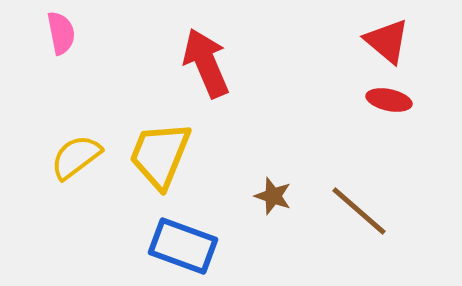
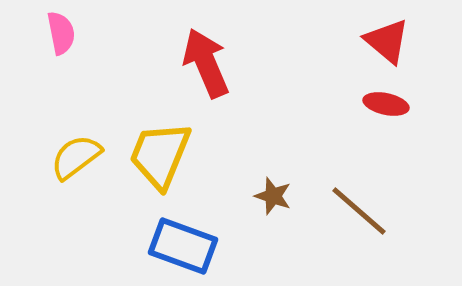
red ellipse: moved 3 px left, 4 px down
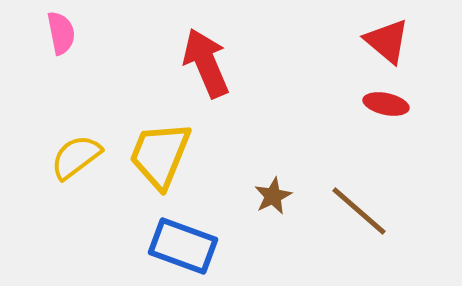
brown star: rotated 27 degrees clockwise
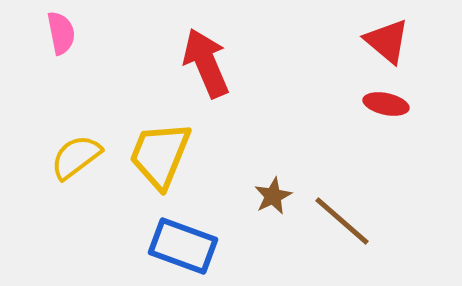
brown line: moved 17 px left, 10 px down
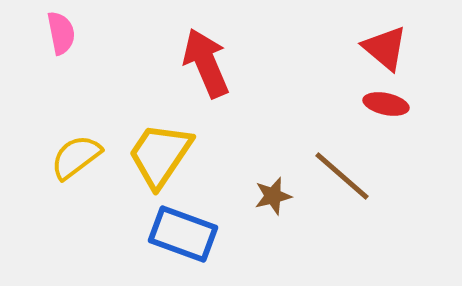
red triangle: moved 2 px left, 7 px down
yellow trapezoid: rotated 12 degrees clockwise
brown star: rotated 12 degrees clockwise
brown line: moved 45 px up
blue rectangle: moved 12 px up
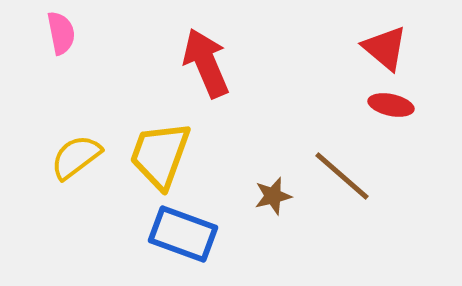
red ellipse: moved 5 px right, 1 px down
yellow trapezoid: rotated 14 degrees counterclockwise
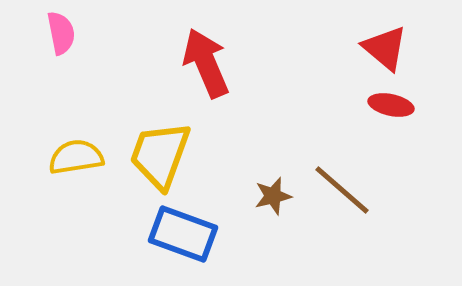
yellow semicircle: rotated 28 degrees clockwise
brown line: moved 14 px down
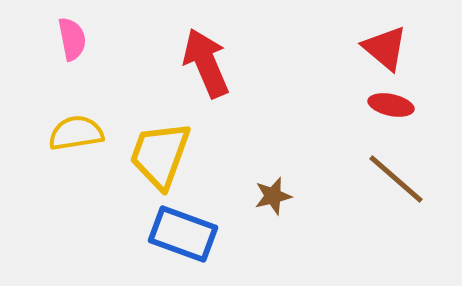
pink semicircle: moved 11 px right, 6 px down
yellow semicircle: moved 24 px up
brown line: moved 54 px right, 11 px up
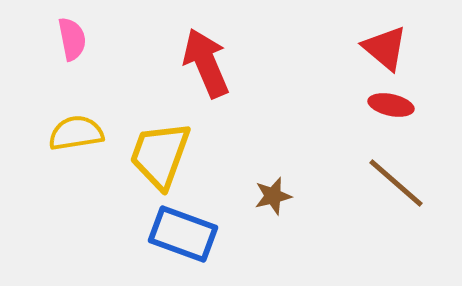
brown line: moved 4 px down
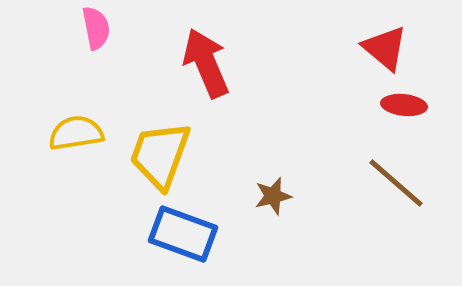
pink semicircle: moved 24 px right, 11 px up
red ellipse: moved 13 px right; rotated 6 degrees counterclockwise
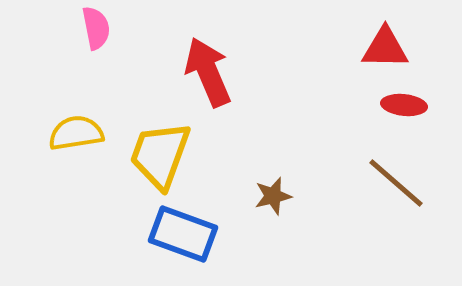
red triangle: rotated 39 degrees counterclockwise
red arrow: moved 2 px right, 9 px down
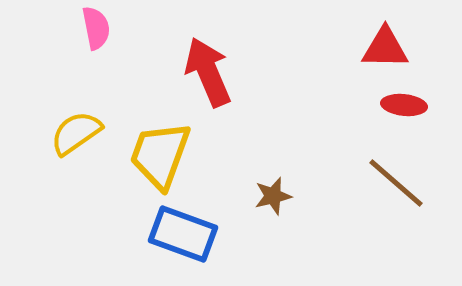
yellow semicircle: rotated 26 degrees counterclockwise
